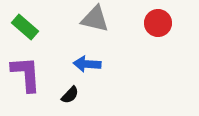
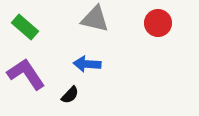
purple L-shape: rotated 30 degrees counterclockwise
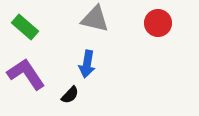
blue arrow: rotated 84 degrees counterclockwise
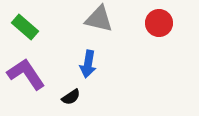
gray triangle: moved 4 px right
red circle: moved 1 px right
blue arrow: moved 1 px right
black semicircle: moved 1 px right, 2 px down; rotated 12 degrees clockwise
